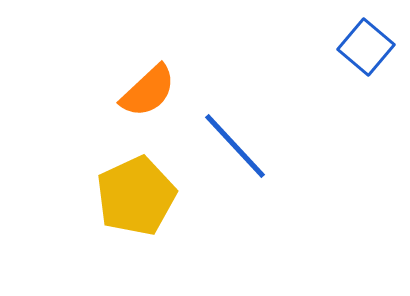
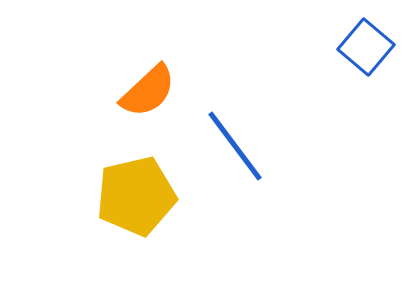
blue line: rotated 6 degrees clockwise
yellow pentagon: rotated 12 degrees clockwise
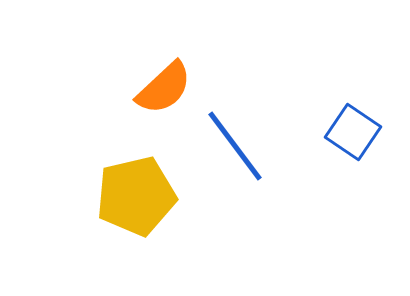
blue square: moved 13 px left, 85 px down; rotated 6 degrees counterclockwise
orange semicircle: moved 16 px right, 3 px up
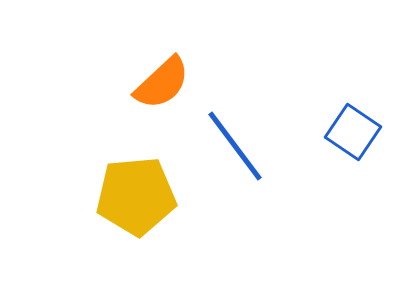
orange semicircle: moved 2 px left, 5 px up
yellow pentagon: rotated 8 degrees clockwise
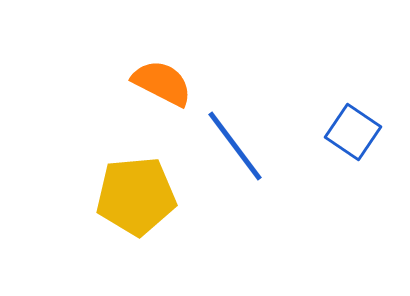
orange semicircle: rotated 110 degrees counterclockwise
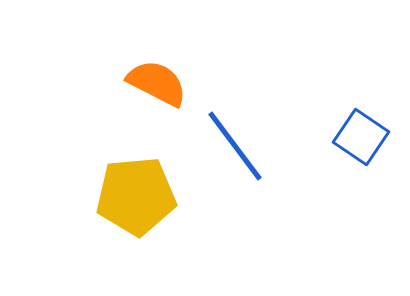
orange semicircle: moved 5 px left
blue square: moved 8 px right, 5 px down
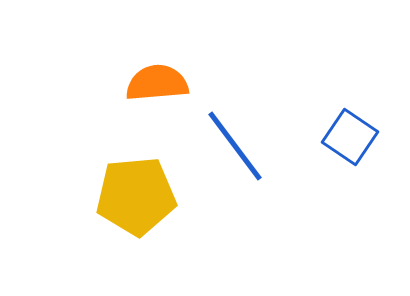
orange semicircle: rotated 32 degrees counterclockwise
blue square: moved 11 px left
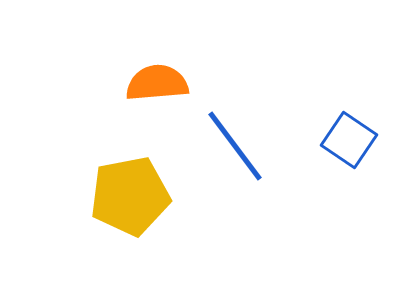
blue square: moved 1 px left, 3 px down
yellow pentagon: moved 6 px left; rotated 6 degrees counterclockwise
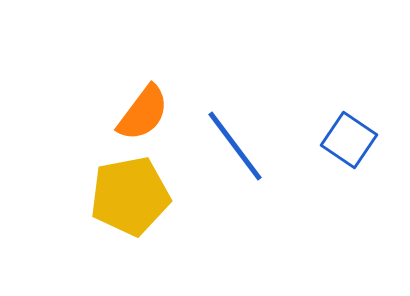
orange semicircle: moved 14 px left, 30 px down; rotated 132 degrees clockwise
